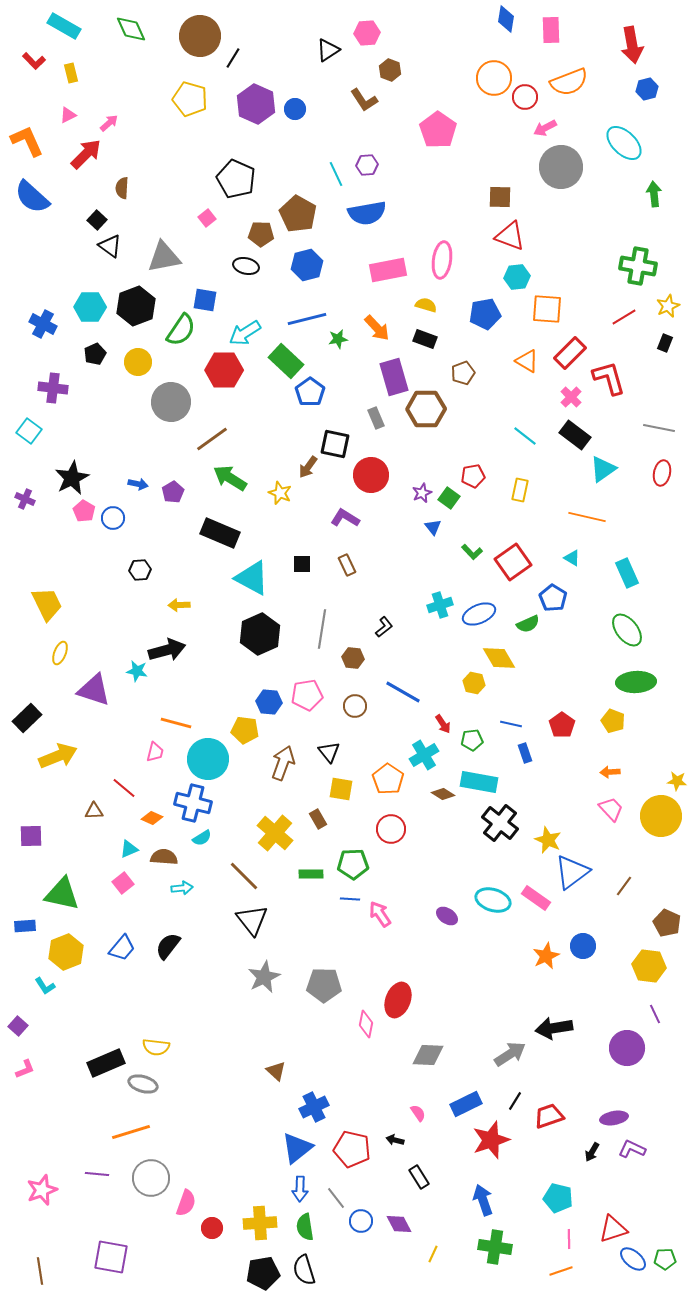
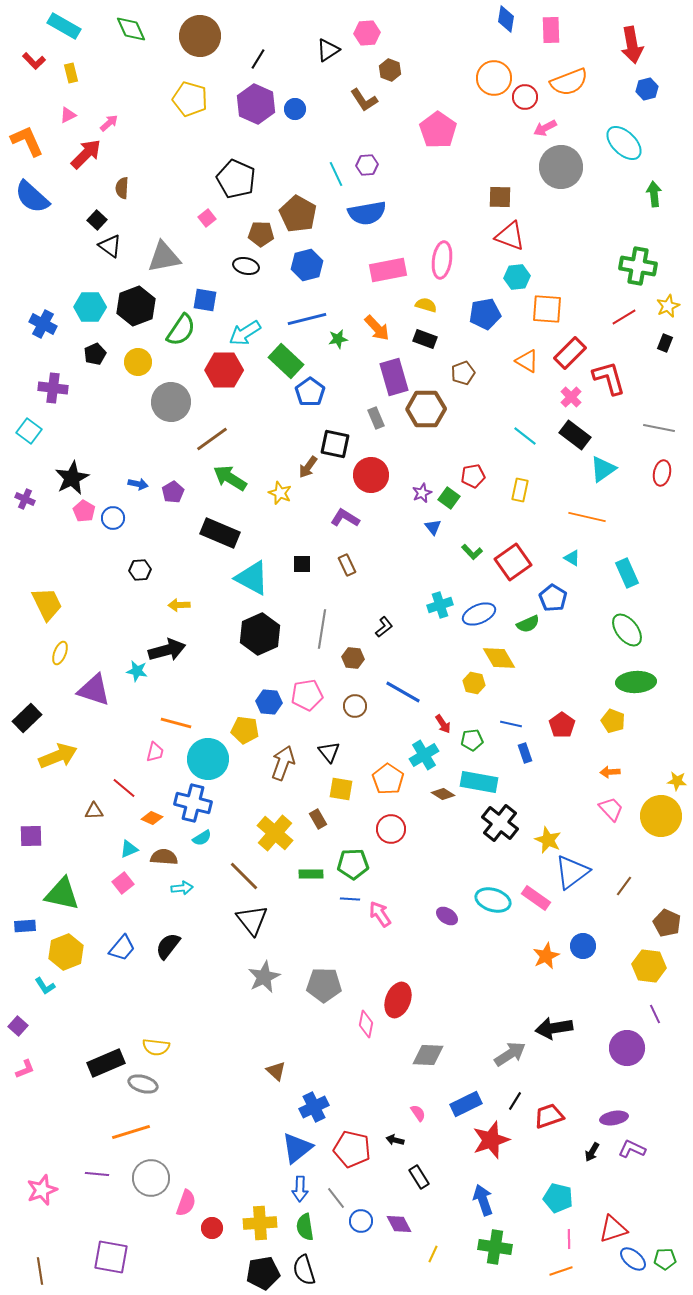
black line at (233, 58): moved 25 px right, 1 px down
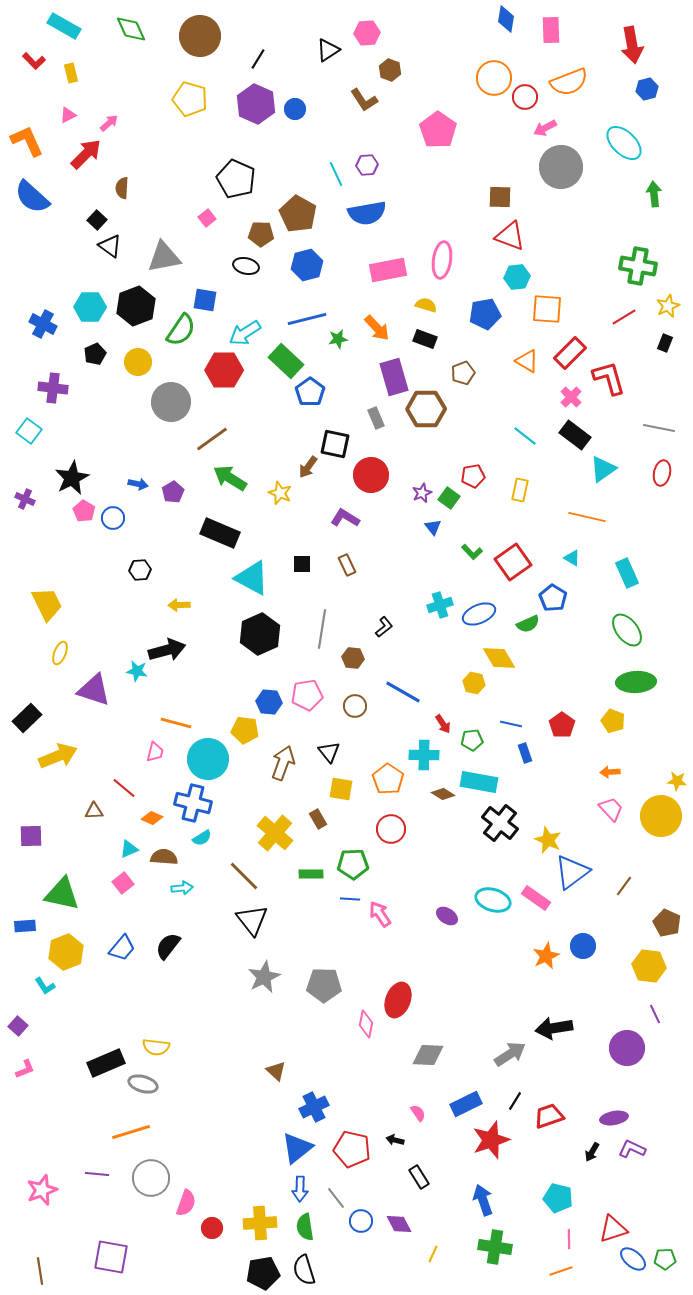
cyan cross at (424, 755): rotated 32 degrees clockwise
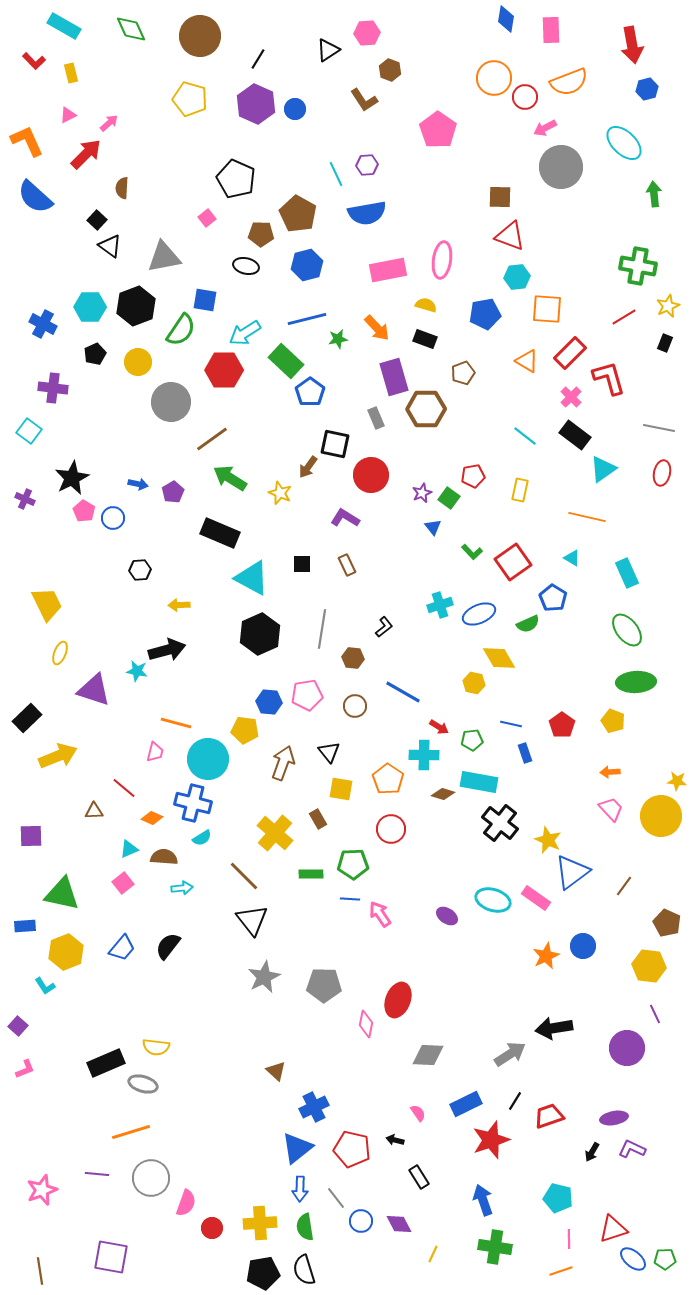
blue semicircle at (32, 197): moved 3 px right
red arrow at (443, 724): moved 4 px left, 3 px down; rotated 24 degrees counterclockwise
brown diamond at (443, 794): rotated 15 degrees counterclockwise
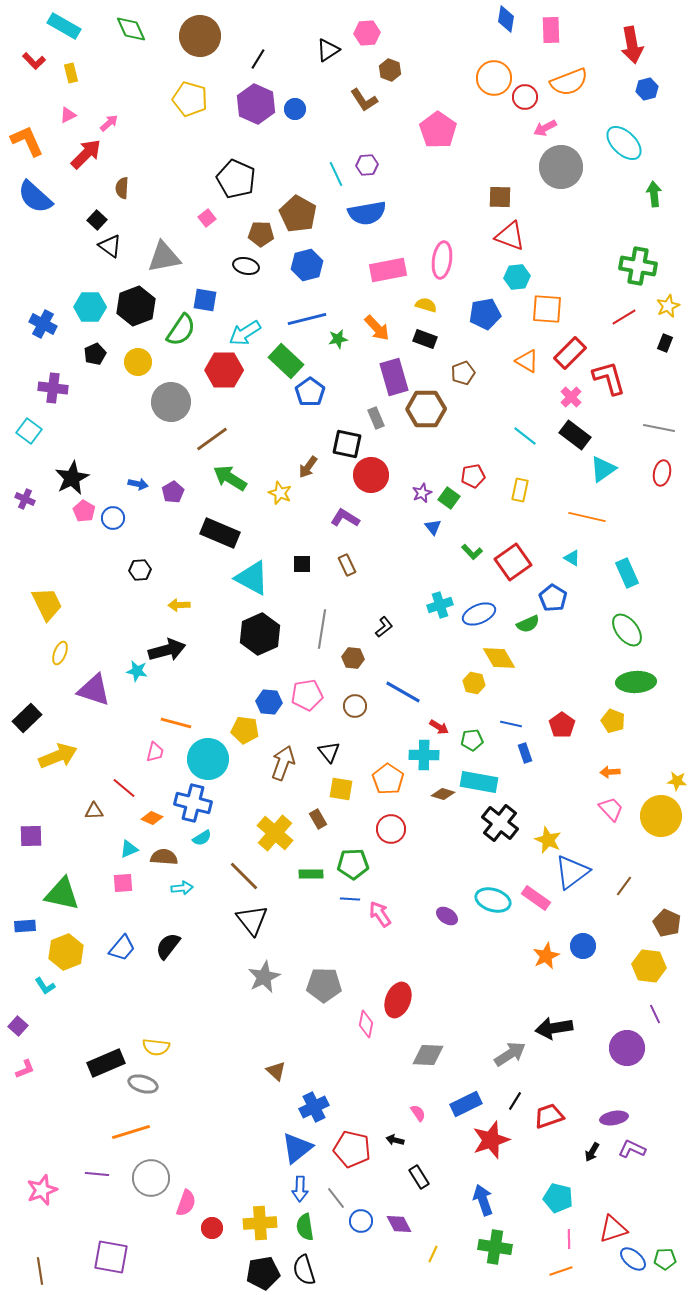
black square at (335, 444): moved 12 px right
pink square at (123, 883): rotated 35 degrees clockwise
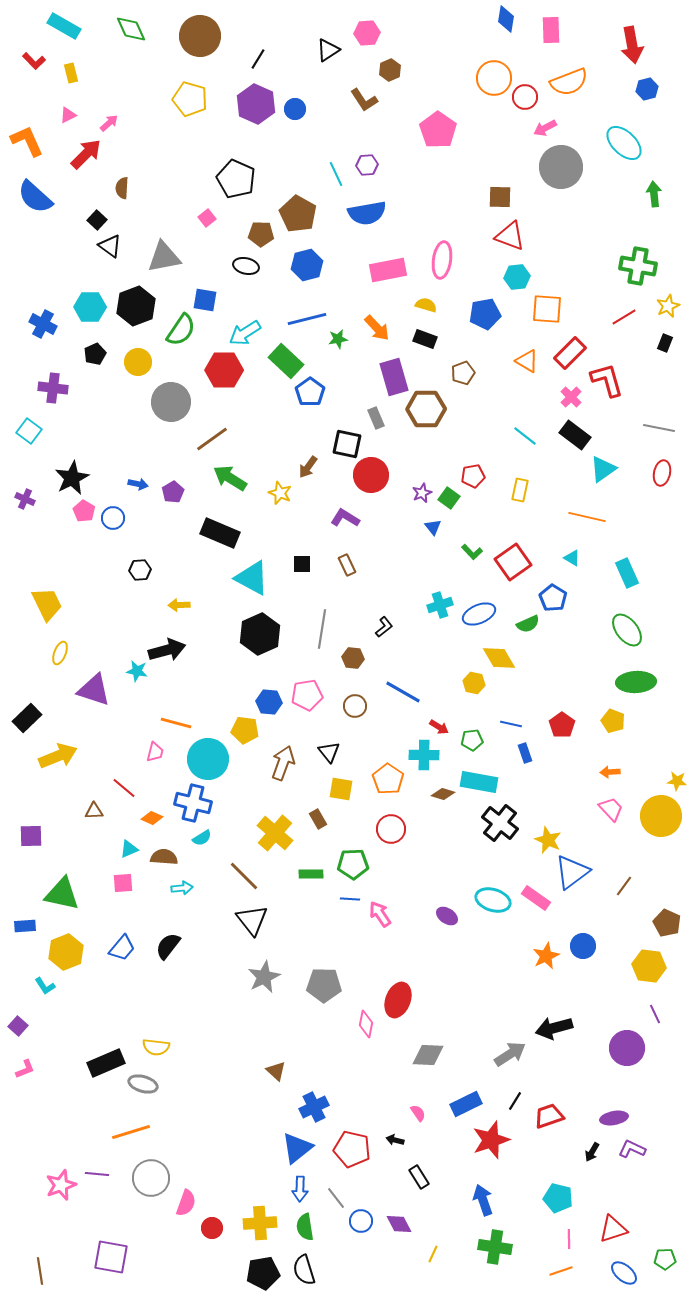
brown hexagon at (390, 70): rotated 15 degrees clockwise
red L-shape at (609, 378): moved 2 px left, 2 px down
black arrow at (554, 1028): rotated 6 degrees counterclockwise
pink star at (42, 1190): moved 19 px right, 5 px up
blue ellipse at (633, 1259): moved 9 px left, 14 px down
